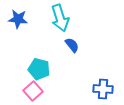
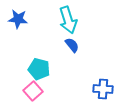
cyan arrow: moved 8 px right, 2 px down
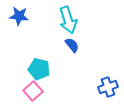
blue star: moved 1 px right, 3 px up
blue cross: moved 5 px right, 2 px up; rotated 24 degrees counterclockwise
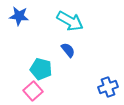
cyan arrow: moved 2 px right, 1 px down; rotated 44 degrees counterclockwise
blue semicircle: moved 4 px left, 5 px down
cyan pentagon: moved 2 px right
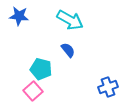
cyan arrow: moved 1 px up
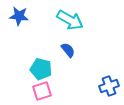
blue cross: moved 1 px right, 1 px up
pink square: moved 9 px right; rotated 24 degrees clockwise
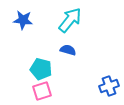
blue star: moved 4 px right, 4 px down
cyan arrow: rotated 80 degrees counterclockwise
blue semicircle: rotated 35 degrees counterclockwise
